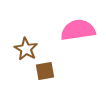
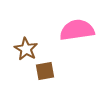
pink semicircle: moved 1 px left
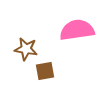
brown star: rotated 20 degrees counterclockwise
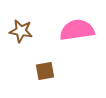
brown star: moved 5 px left, 18 px up
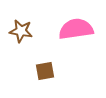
pink semicircle: moved 1 px left, 1 px up
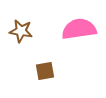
pink semicircle: moved 3 px right
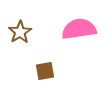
brown star: moved 1 px left, 1 px down; rotated 30 degrees clockwise
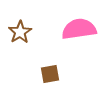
brown square: moved 5 px right, 3 px down
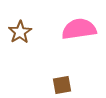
brown square: moved 12 px right, 11 px down
